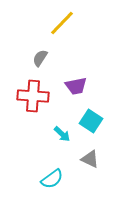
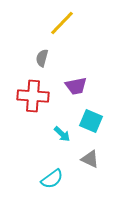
gray semicircle: moved 2 px right; rotated 18 degrees counterclockwise
cyan square: rotated 10 degrees counterclockwise
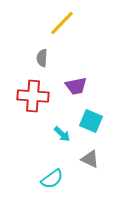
gray semicircle: rotated 12 degrees counterclockwise
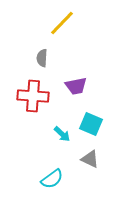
cyan square: moved 3 px down
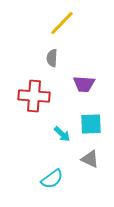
gray semicircle: moved 10 px right
purple trapezoid: moved 8 px right, 2 px up; rotated 15 degrees clockwise
red cross: moved 1 px right
cyan square: rotated 25 degrees counterclockwise
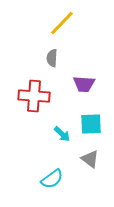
gray triangle: rotated 12 degrees clockwise
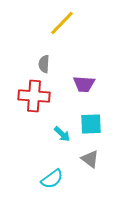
gray semicircle: moved 8 px left, 6 px down
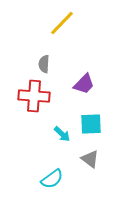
purple trapezoid: rotated 50 degrees counterclockwise
